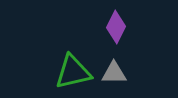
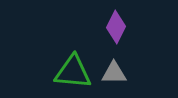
green triangle: rotated 18 degrees clockwise
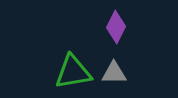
green triangle: rotated 15 degrees counterclockwise
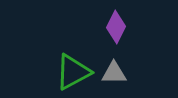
green triangle: rotated 18 degrees counterclockwise
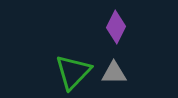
green triangle: rotated 18 degrees counterclockwise
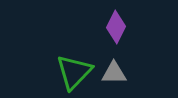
green triangle: moved 1 px right
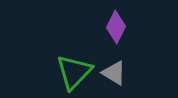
gray triangle: rotated 32 degrees clockwise
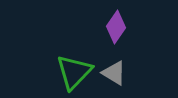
purple diamond: rotated 8 degrees clockwise
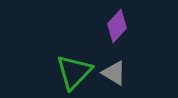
purple diamond: moved 1 px right, 1 px up; rotated 8 degrees clockwise
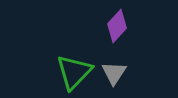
gray triangle: rotated 32 degrees clockwise
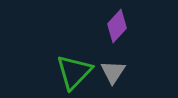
gray triangle: moved 1 px left, 1 px up
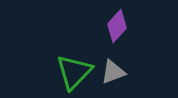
gray triangle: rotated 36 degrees clockwise
